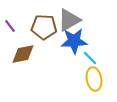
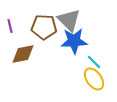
gray triangle: rotated 45 degrees counterclockwise
purple line: rotated 24 degrees clockwise
cyan line: moved 4 px right, 4 px down
yellow ellipse: rotated 25 degrees counterclockwise
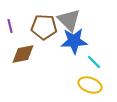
yellow ellipse: moved 4 px left, 6 px down; rotated 35 degrees counterclockwise
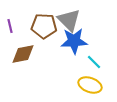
brown pentagon: moved 1 px up
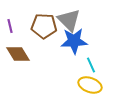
brown diamond: moved 5 px left; rotated 70 degrees clockwise
cyan line: moved 3 px left, 3 px down; rotated 21 degrees clockwise
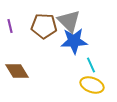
gray triangle: moved 1 px down
brown diamond: moved 1 px left, 17 px down
yellow ellipse: moved 2 px right
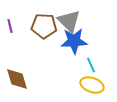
brown diamond: moved 8 px down; rotated 15 degrees clockwise
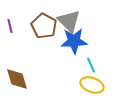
brown pentagon: rotated 25 degrees clockwise
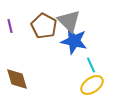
blue star: rotated 16 degrees clockwise
yellow ellipse: rotated 55 degrees counterclockwise
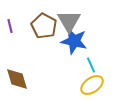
gray triangle: rotated 15 degrees clockwise
